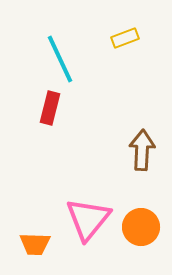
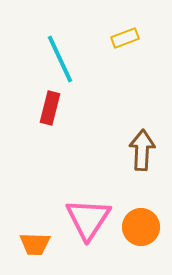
pink triangle: rotated 6 degrees counterclockwise
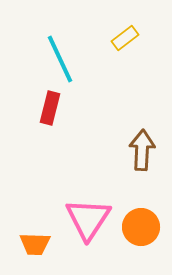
yellow rectangle: rotated 16 degrees counterclockwise
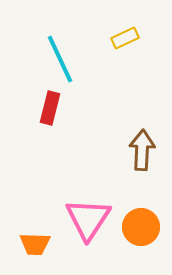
yellow rectangle: rotated 12 degrees clockwise
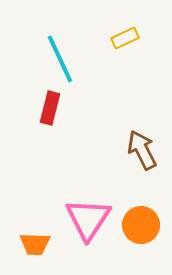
brown arrow: rotated 30 degrees counterclockwise
orange circle: moved 2 px up
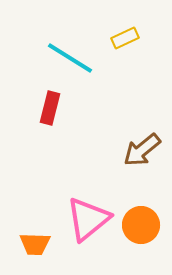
cyan line: moved 10 px right, 1 px up; rotated 33 degrees counterclockwise
brown arrow: rotated 102 degrees counterclockwise
pink triangle: rotated 18 degrees clockwise
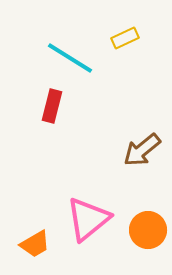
red rectangle: moved 2 px right, 2 px up
orange circle: moved 7 px right, 5 px down
orange trapezoid: rotated 32 degrees counterclockwise
